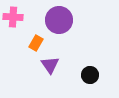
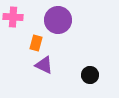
purple circle: moved 1 px left
orange rectangle: rotated 14 degrees counterclockwise
purple triangle: moved 6 px left; rotated 30 degrees counterclockwise
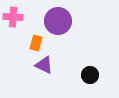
purple circle: moved 1 px down
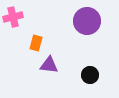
pink cross: rotated 18 degrees counterclockwise
purple circle: moved 29 px right
purple triangle: moved 5 px right; rotated 18 degrees counterclockwise
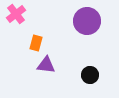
pink cross: moved 3 px right, 3 px up; rotated 24 degrees counterclockwise
purple triangle: moved 3 px left
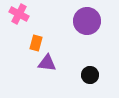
pink cross: moved 3 px right; rotated 24 degrees counterclockwise
purple triangle: moved 1 px right, 2 px up
